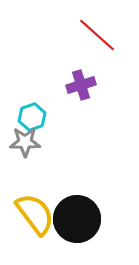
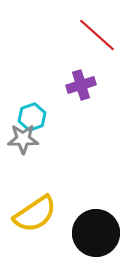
gray star: moved 2 px left, 3 px up
yellow semicircle: rotated 93 degrees clockwise
black circle: moved 19 px right, 14 px down
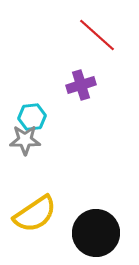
cyan hexagon: rotated 12 degrees clockwise
gray star: moved 2 px right, 1 px down
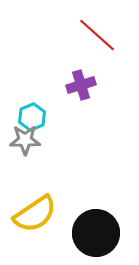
cyan hexagon: rotated 16 degrees counterclockwise
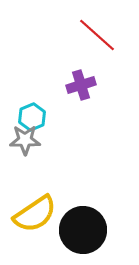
black circle: moved 13 px left, 3 px up
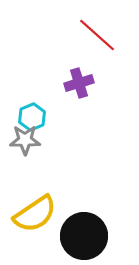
purple cross: moved 2 px left, 2 px up
black circle: moved 1 px right, 6 px down
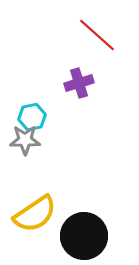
cyan hexagon: rotated 12 degrees clockwise
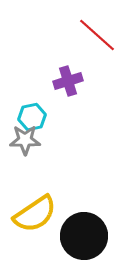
purple cross: moved 11 px left, 2 px up
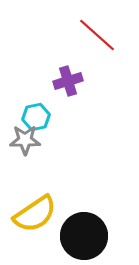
cyan hexagon: moved 4 px right
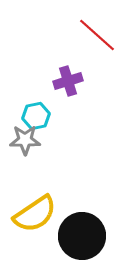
cyan hexagon: moved 1 px up
black circle: moved 2 px left
